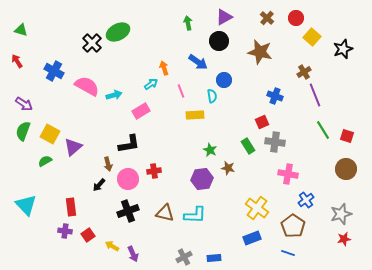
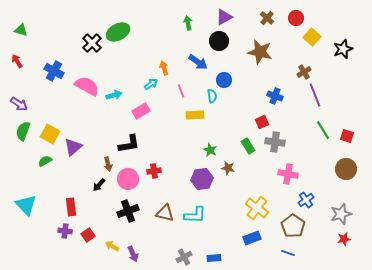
purple arrow at (24, 104): moved 5 px left
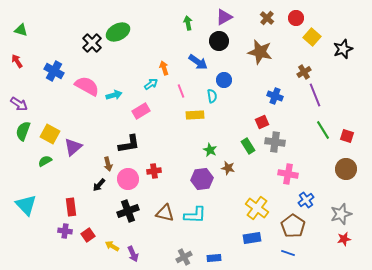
blue rectangle at (252, 238): rotated 12 degrees clockwise
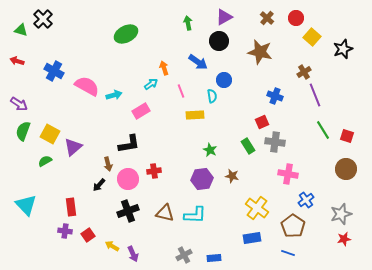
green ellipse at (118, 32): moved 8 px right, 2 px down
black cross at (92, 43): moved 49 px left, 24 px up
red arrow at (17, 61): rotated 40 degrees counterclockwise
brown star at (228, 168): moved 4 px right, 8 px down
gray cross at (184, 257): moved 2 px up
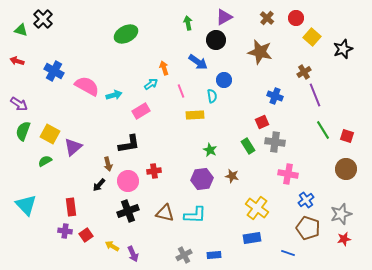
black circle at (219, 41): moved 3 px left, 1 px up
pink circle at (128, 179): moved 2 px down
brown pentagon at (293, 226): moved 15 px right, 2 px down; rotated 15 degrees counterclockwise
red square at (88, 235): moved 2 px left
blue rectangle at (214, 258): moved 3 px up
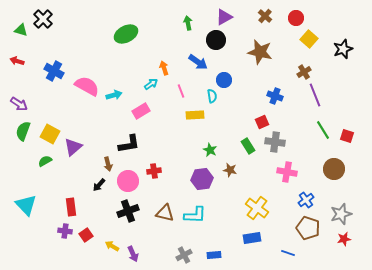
brown cross at (267, 18): moved 2 px left, 2 px up
yellow square at (312, 37): moved 3 px left, 2 px down
brown circle at (346, 169): moved 12 px left
pink cross at (288, 174): moved 1 px left, 2 px up
brown star at (232, 176): moved 2 px left, 6 px up
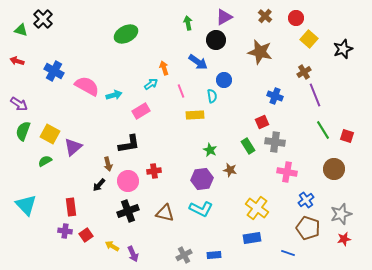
cyan L-shape at (195, 215): moved 6 px right, 6 px up; rotated 25 degrees clockwise
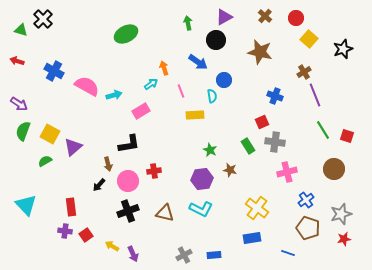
pink cross at (287, 172): rotated 24 degrees counterclockwise
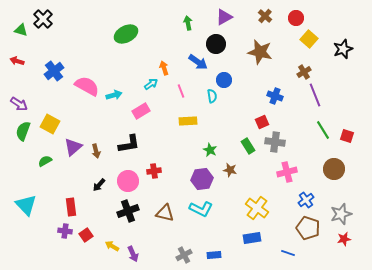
black circle at (216, 40): moved 4 px down
blue cross at (54, 71): rotated 24 degrees clockwise
yellow rectangle at (195, 115): moved 7 px left, 6 px down
yellow square at (50, 134): moved 10 px up
brown arrow at (108, 164): moved 12 px left, 13 px up
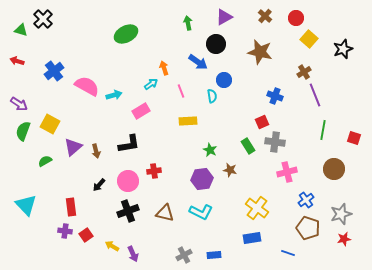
green line at (323, 130): rotated 42 degrees clockwise
red square at (347, 136): moved 7 px right, 2 px down
cyan L-shape at (201, 209): moved 3 px down
